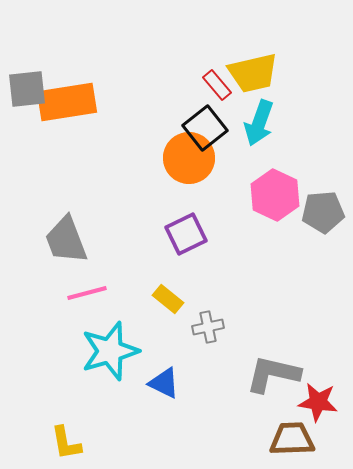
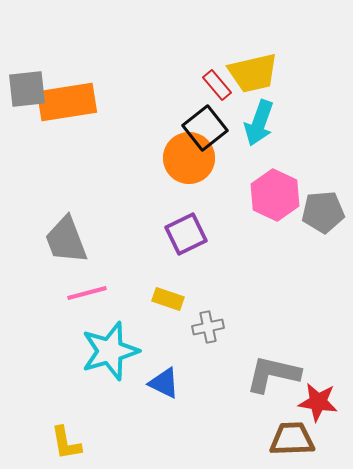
yellow rectangle: rotated 20 degrees counterclockwise
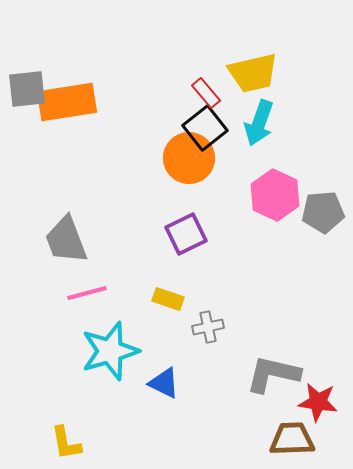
red rectangle: moved 11 px left, 8 px down
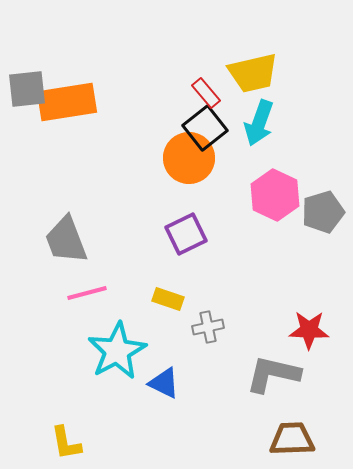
gray pentagon: rotated 12 degrees counterclockwise
cyan star: moved 7 px right; rotated 12 degrees counterclockwise
red star: moved 9 px left, 72 px up; rotated 6 degrees counterclockwise
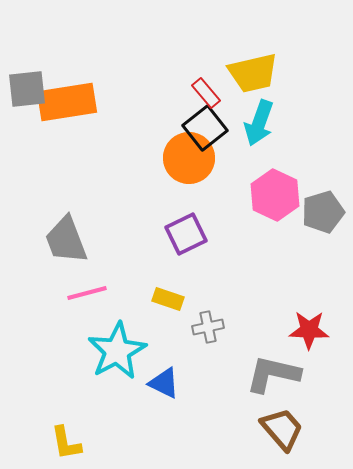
brown trapezoid: moved 10 px left, 10 px up; rotated 51 degrees clockwise
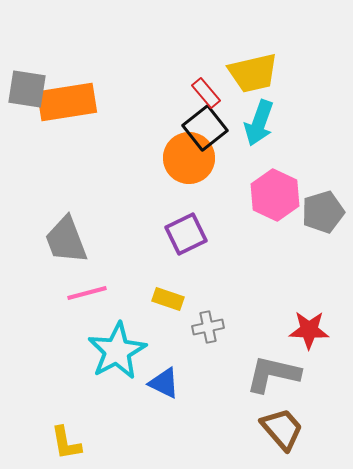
gray square: rotated 15 degrees clockwise
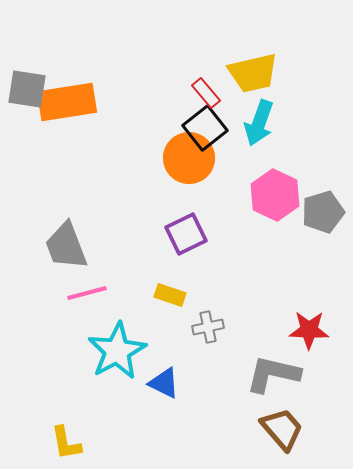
gray trapezoid: moved 6 px down
yellow rectangle: moved 2 px right, 4 px up
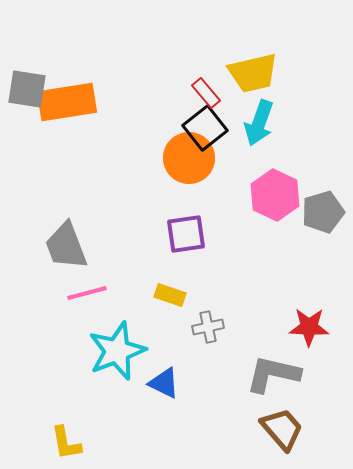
purple square: rotated 18 degrees clockwise
red star: moved 3 px up
cyan star: rotated 8 degrees clockwise
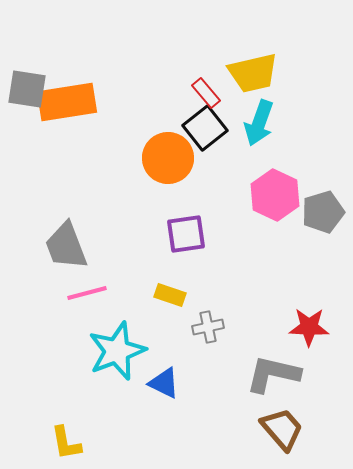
orange circle: moved 21 px left
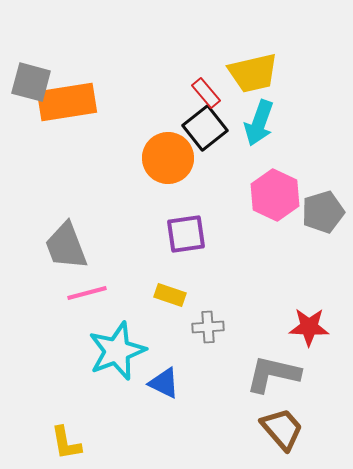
gray square: moved 4 px right, 7 px up; rotated 6 degrees clockwise
gray cross: rotated 8 degrees clockwise
